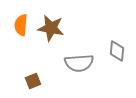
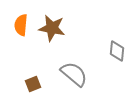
brown star: moved 1 px right
gray semicircle: moved 5 px left, 11 px down; rotated 136 degrees counterclockwise
brown square: moved 3 px down
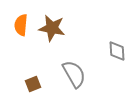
gray diamond: rotated 10 degrees counterclockwise
gray semicircle: rotated 20 degrees clockwise
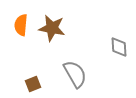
gray diamond: moved 2 px right, 4 px up
gray semicircle: moved 1 px right
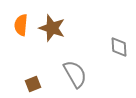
brown star: rotated 8 degrees clockwise
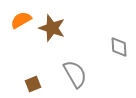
orange semicircle: moved 5 px up; rotated 55 degrees clockwise
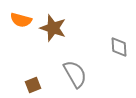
orange semicircle: rotated 135 degrees counterclockwise
brown star: moved 1 px right
brown square: moved 1 px down
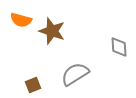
brown star: moved 1 px left, 3 px down
gray semicircle: rotated 92 degrees counterclockwise
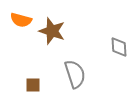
gray semicircle: rotated 104 degrees clockwise
brown square: rotated 21 degrees clockwise
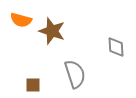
gray diamond: moved 3 px left
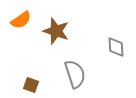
orange semicircle: rotated 50 degrees counterclockwise
brown star: moved 4 px right
brown square: moved 2 px left; rotated 21 degrees clockwise
